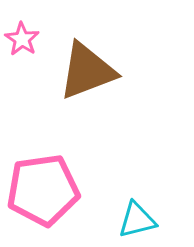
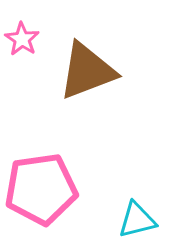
pink pentagon: moved 2 px left, 1 px up
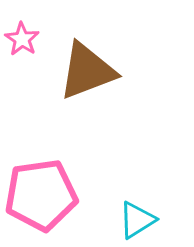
pink pentagon: moved 6 px down
cyan triangle: rotated 18 degrees counterclockwise
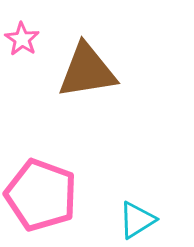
brown triangle: rotated 12 degrees clockwise
pink pentagon: rotated 28 degrees clockwise
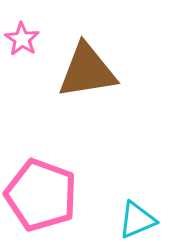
cyan triangle: rotated 9 degrees clockwise
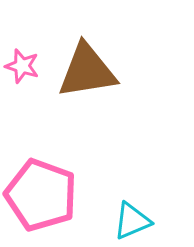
pink star: moved 27 px down; rotated 16 degrees counterclockwise
cyan triangle: moved 5 px left, 1 px down
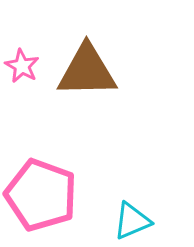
pink star: rotated 12 degrees clockwise
brown triangle: rotated 8 degrees clockwise
